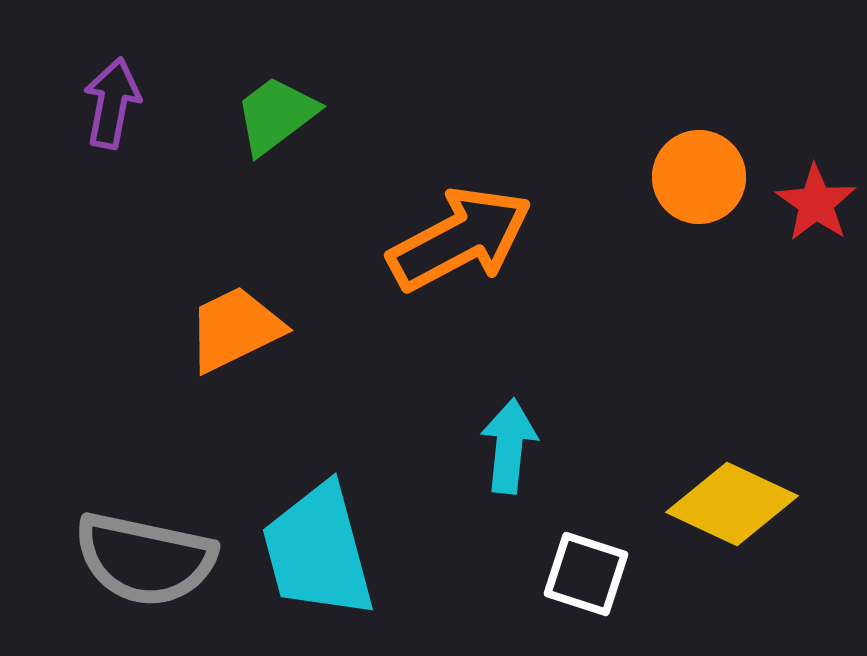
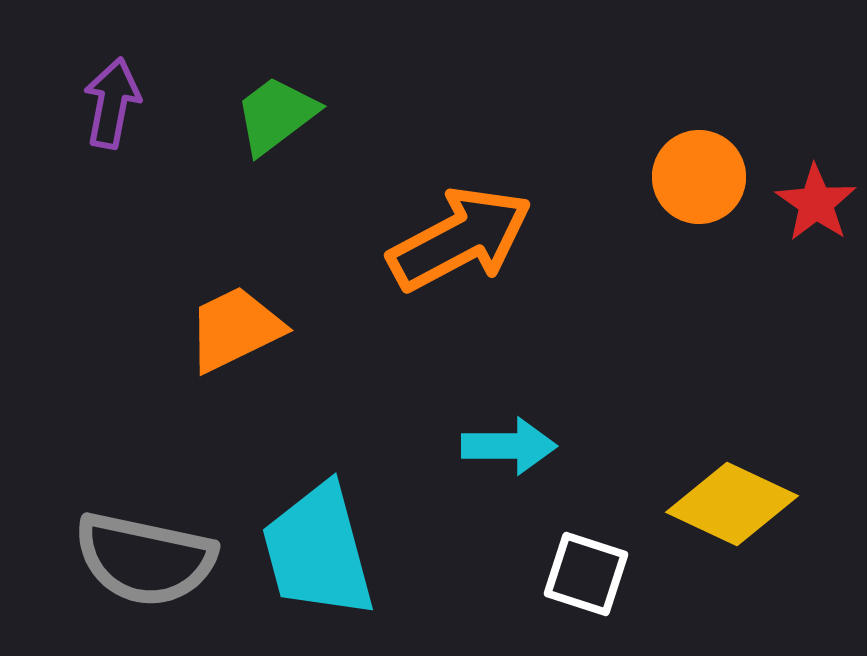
cyan arrow: rotated 84 degrees clockwise
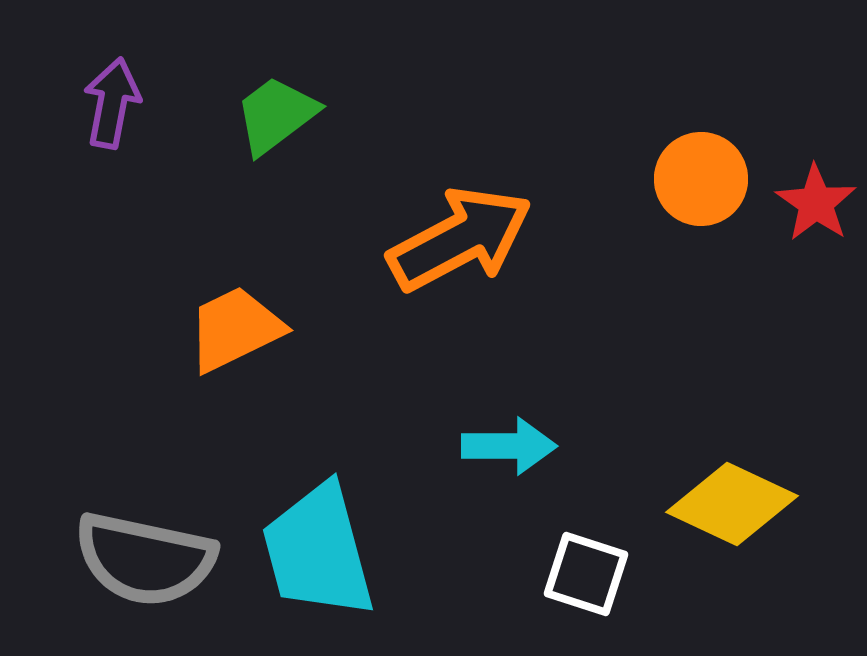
orange circle: moved 2 px right, 2 px down
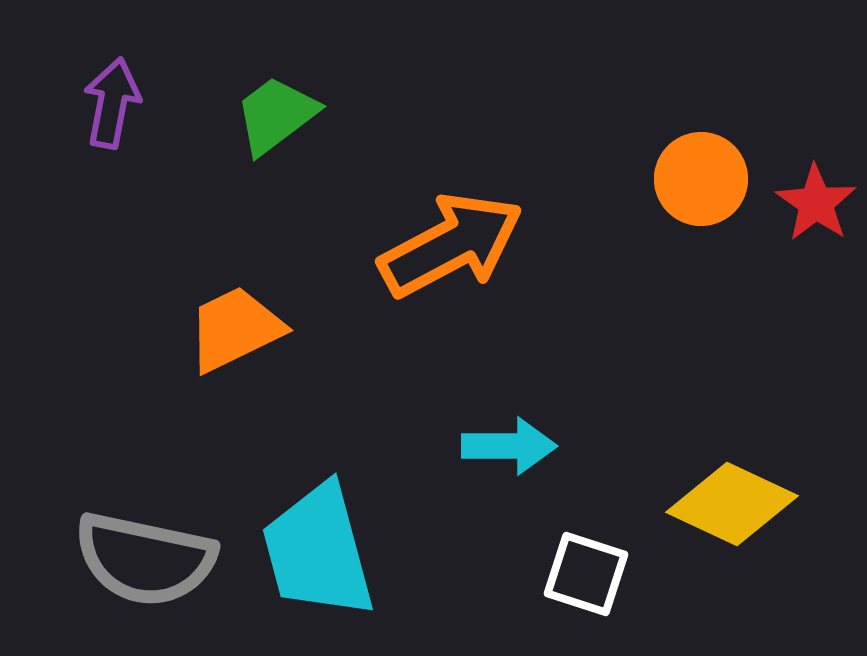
orange arrow: moved 9 px left, 6 px down
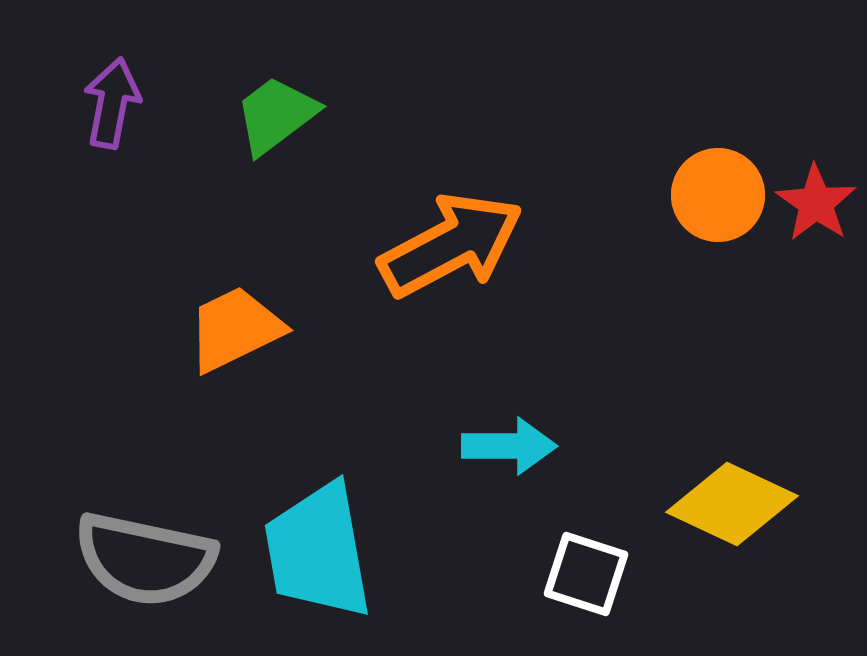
orange circle: moved 17 px right, 16 px down
cyan trapezoid: rotated 5 degrees clockwise
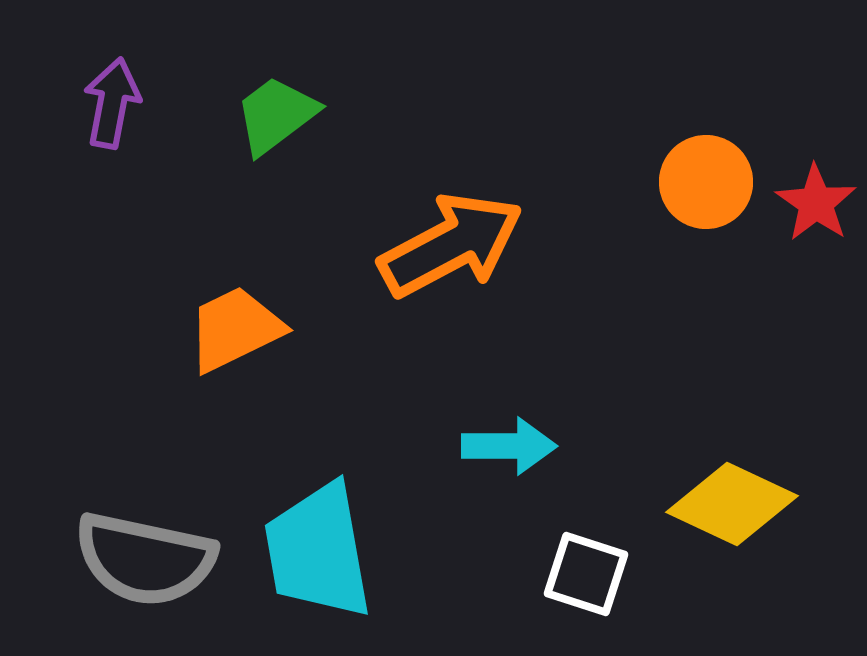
orange circle: moved 12 px left, 13 px up
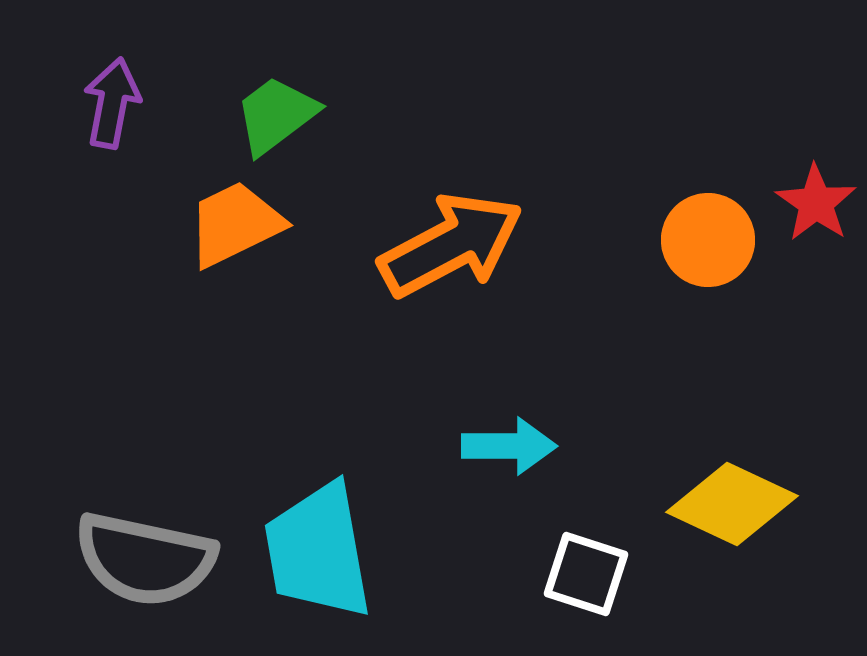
orange circle: moved 2 px right, 58 px down
orange trapezoid: moved 105 px up
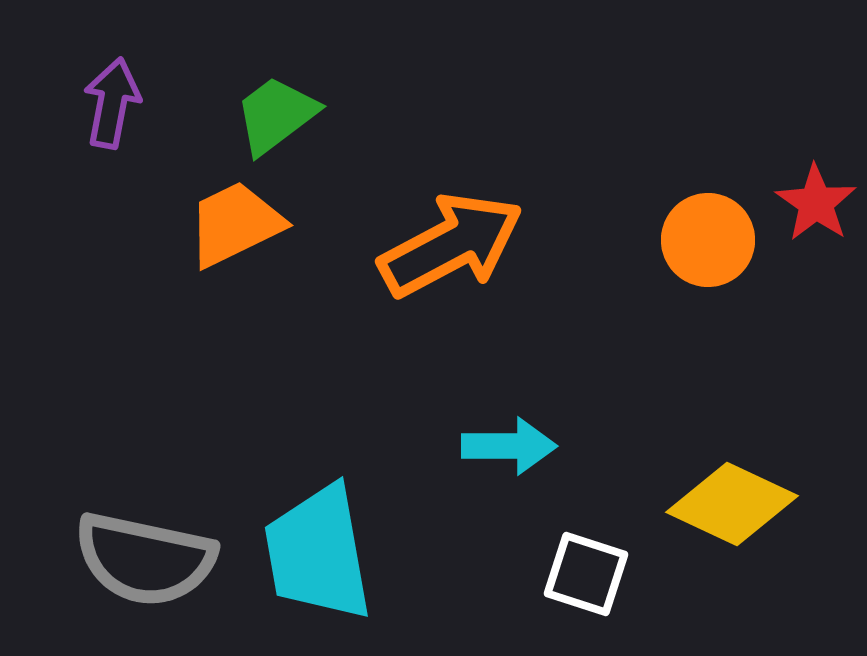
cyan trapezoid: moved 2 px down
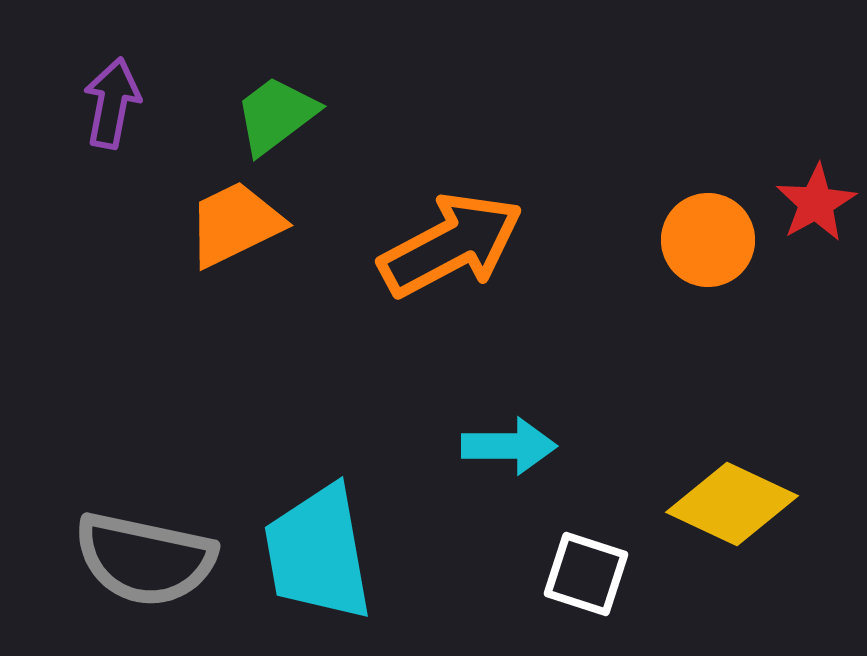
red star: rotated 8 degrees clockwise
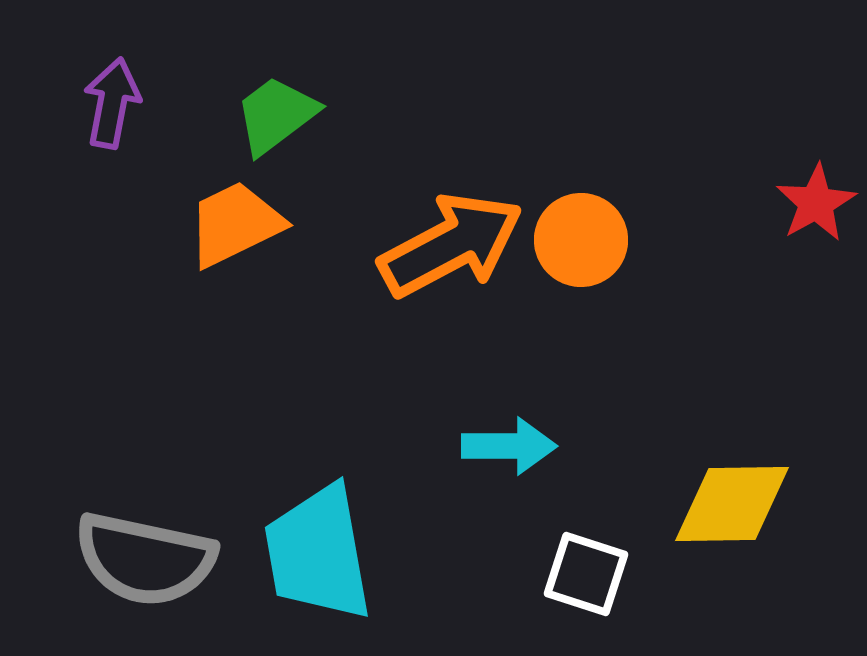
orange circle: moved 127 px left
yellow diamond: rotated 26 degrees counterclockwise
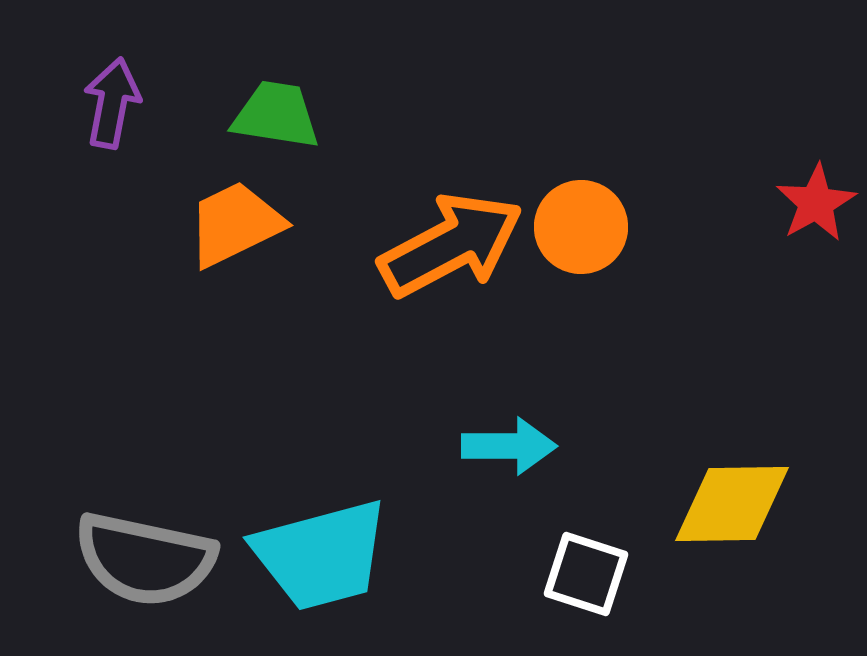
green trapezoid: rotated 46 degrees clockwise
orange circle: moved 13 px up
cyan trapezoid: moved 3 px right, 2 px down; rotated 95 degrees counterclockwise
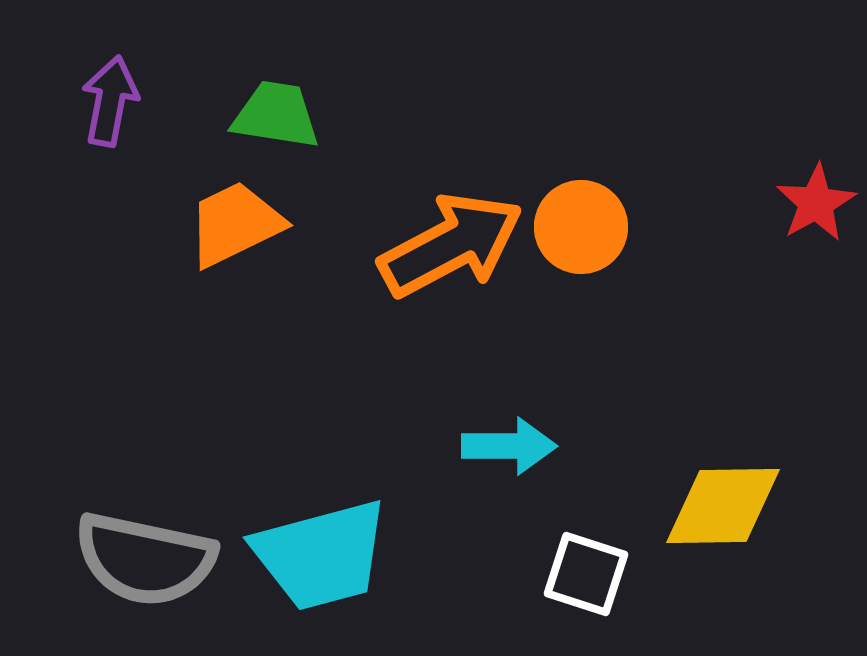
purple arrow: moved 2 px left, 2 px up
yellow diamond: moved 9 px left, 2 px down
